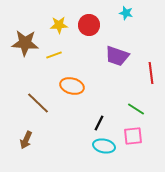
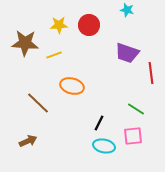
cyan star: moved 1 px right, 3 px up
purple trapezoid: moved 10 px right, 3 px up
brown arrow: moved 2 px right, 1 px down; rotated 138 degrees counterclockwise
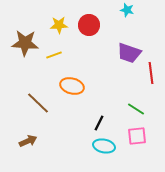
purple trapezoid: moved 2 px right
pink square: moved 4 px right
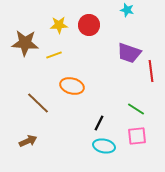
red line: moved 2 px up
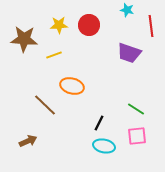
brown star: moved 1 px left, 4 px up
red line: moved 45 px up
brown line: moved 7 px right, 2 px down
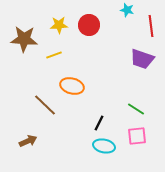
purple trapezoid: moved 13 px right, 6 px down
